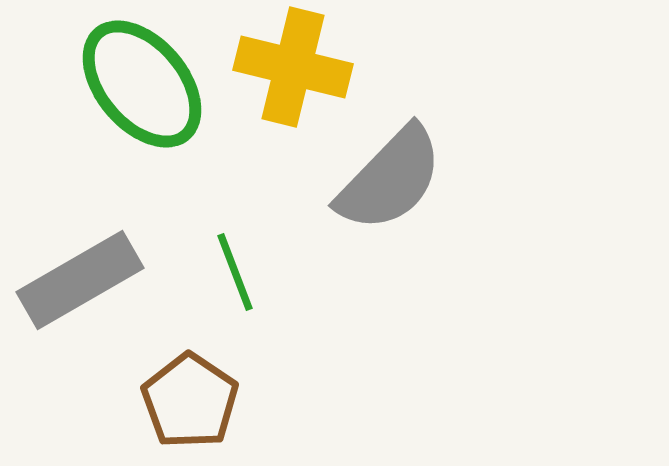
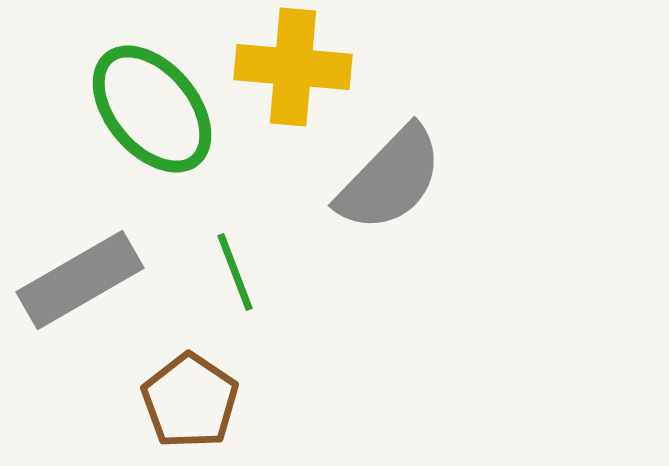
yellow cross: rotated 9 degrees counterclockwise
green ellipse: moved 10 px right, 25 px down
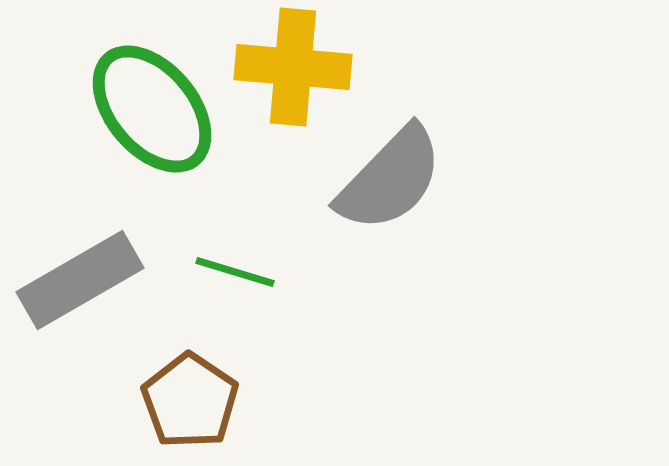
green line: rotated 52 degrees counterclockwise
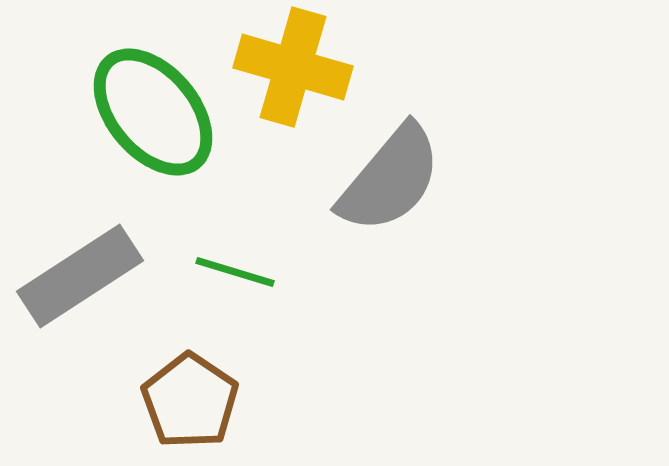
yellow cross: rotated 11 degrees clockwise
green ellipse: moved 1 px right, 3 px down
gray semicircle: rotated 4 degrees counterclockwise
gray rectangle: moved 4 px up; rotated 3 degrees counterclockwise
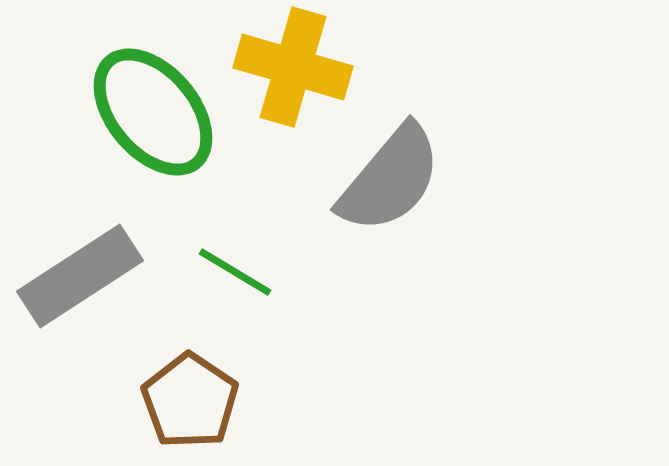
green line: rotated 14 degrees clockwise
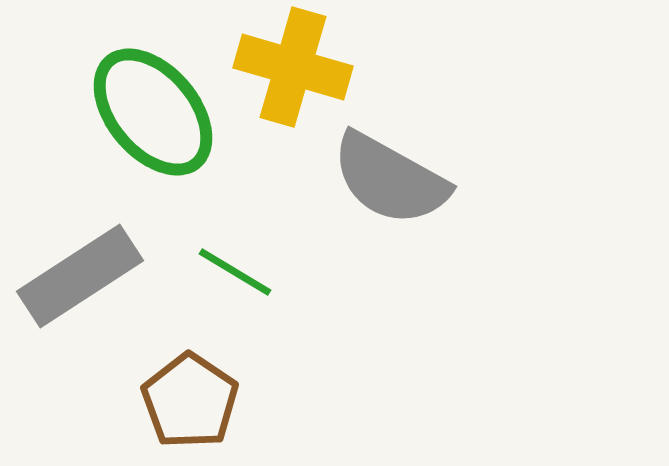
gray semicircle: rotated 79 degrees clockwise
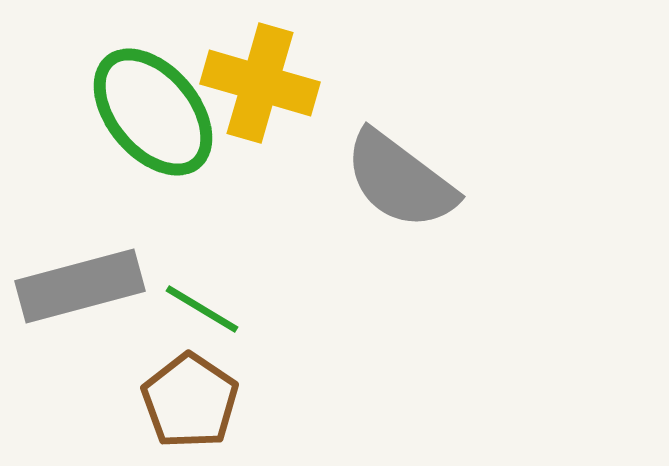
yellow cross: moved 33 px left, 16 px down
gray semicircle: moved 10 px right, 1 px down; rotated 8 degrees clockwise
green line: moved 33 px left, 37 px down
gray rectangle: moved 10 px down; rotated 18 degrees clockwise
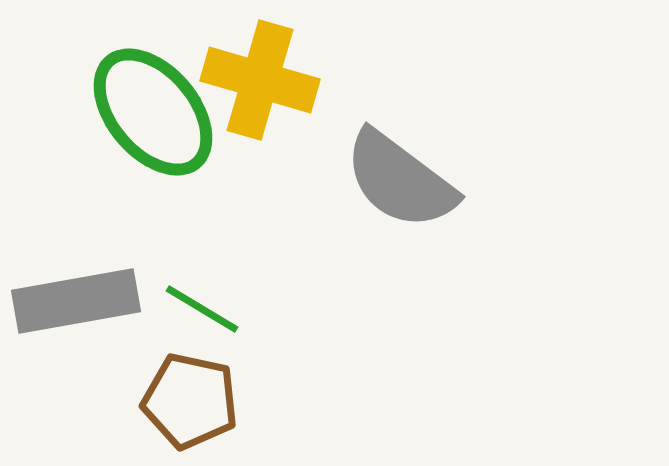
yellow cross: moved 3 px up
gray rectangle: moved 4 px left, 15 px down; rotated 5 degrees clockwise
brown pentagon: rotated 22 degrees counterclockwise
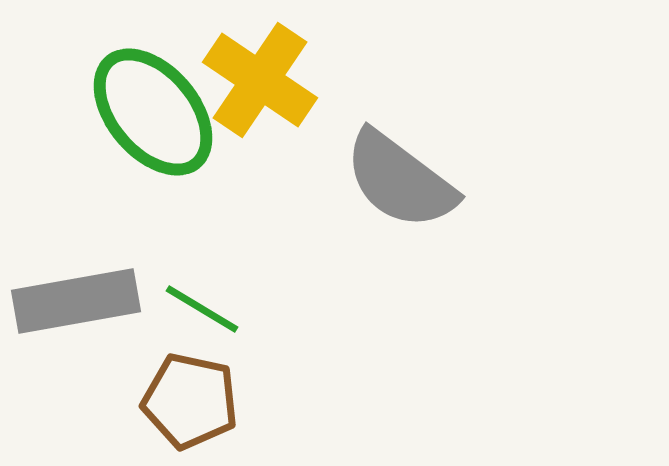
yellow cross: rotated 18 degrees clockwise
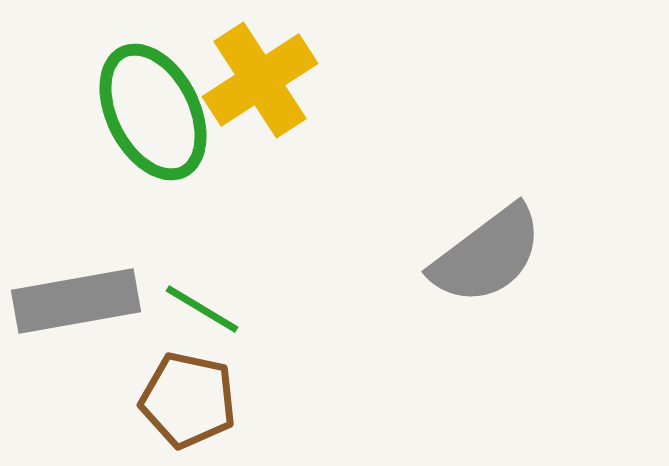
yellow cross: rotated 23 degrees clockwise
green ellipse: rotated 13 degrees clockwise
gray semicircle: moved 87 px right, 75 px down; rotated 74 degrees counterclockwise
brown pentagon: moved 2 px left, 1 px up
